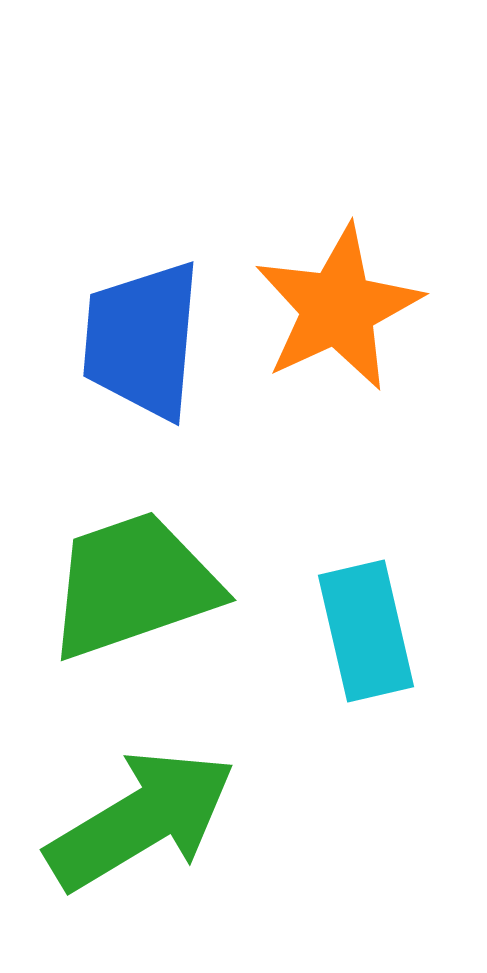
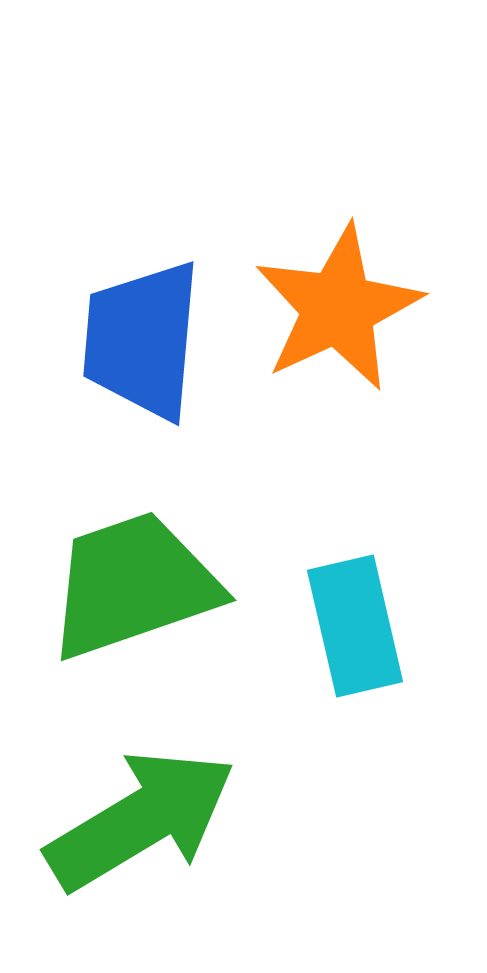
cyan rectangle: moved 11 px left, 5 px up
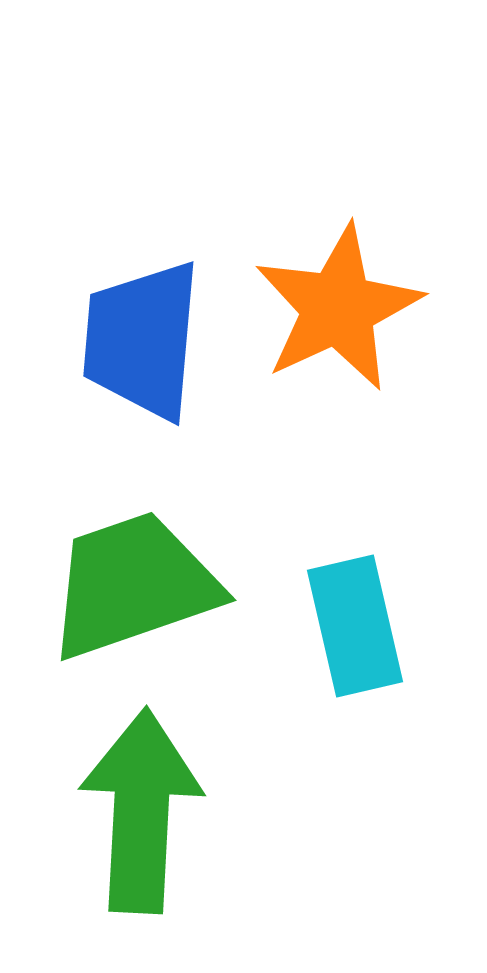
green arrow: moved 9 px up; rotated 56 degrees counterclockwise
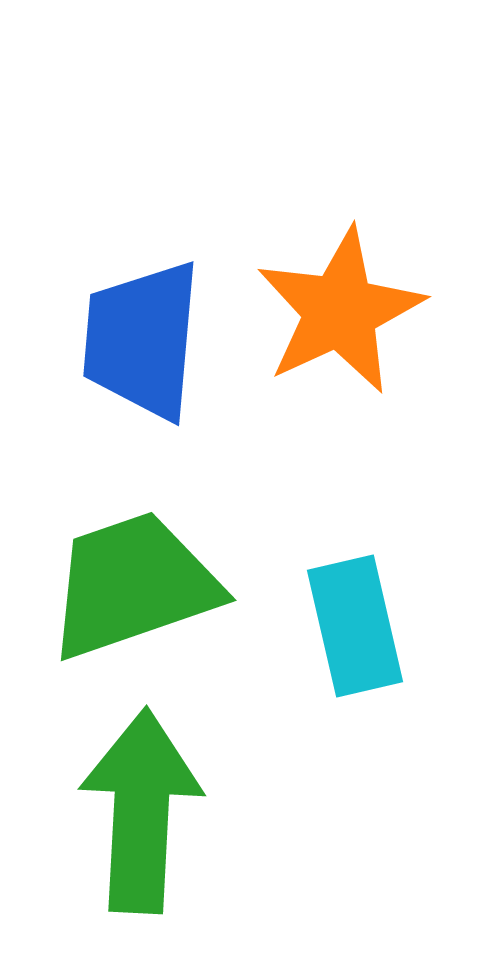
orange star: moved 2 px right, 3 px down
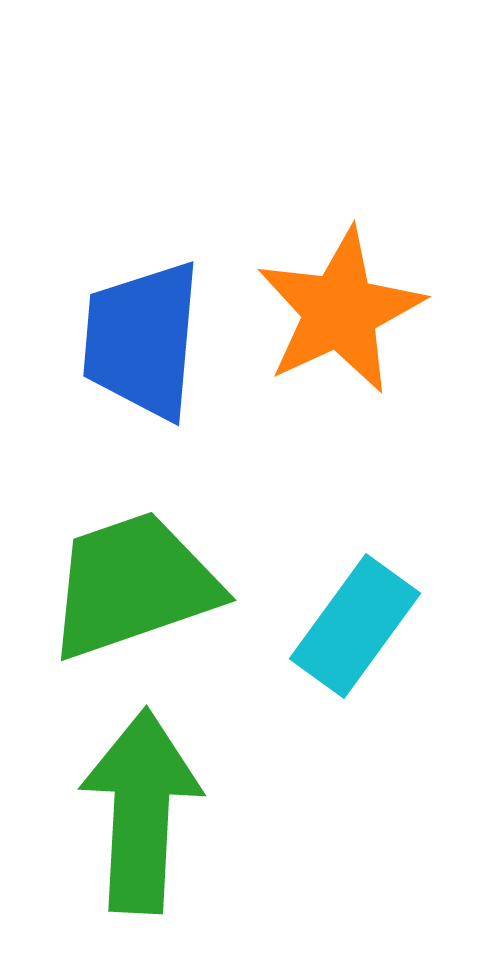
cyan rectangle: rotated 49 degrees clockwise
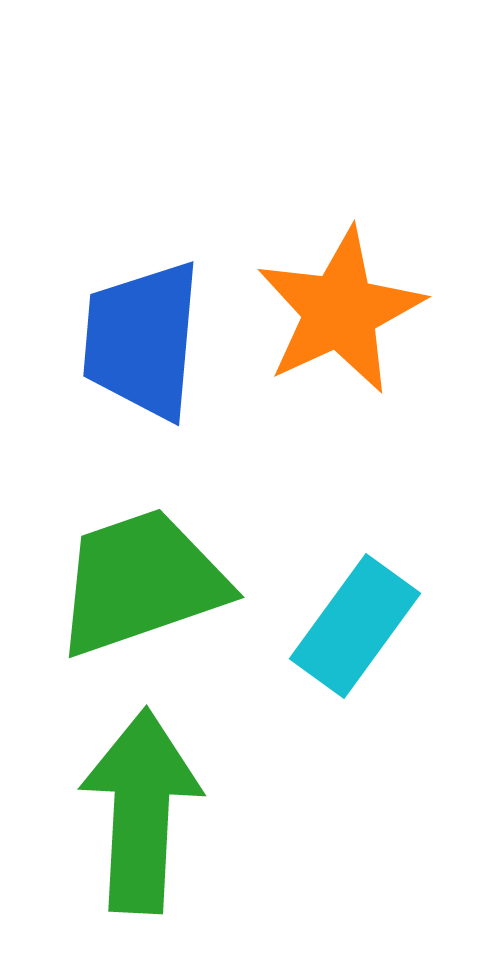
green trapezoid: moved 8 px right, 3 px up
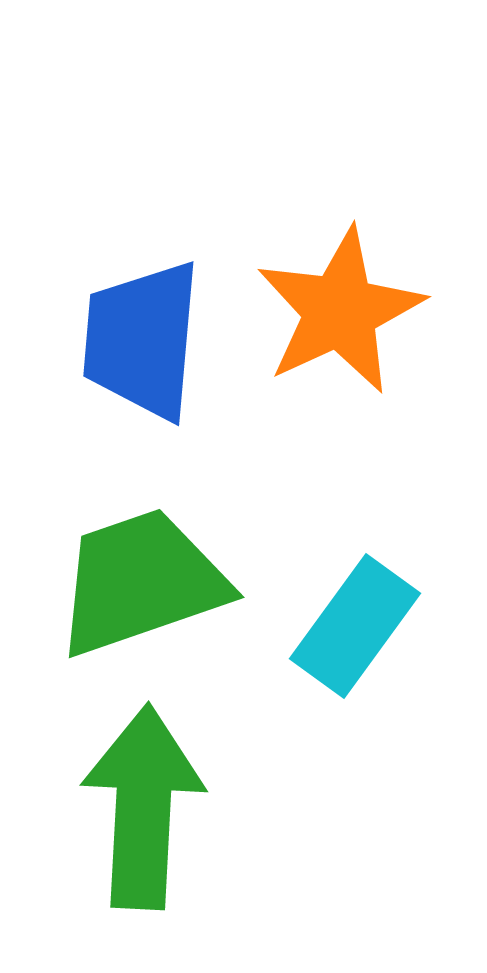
green arrow: moved 2 px right, 4 px up
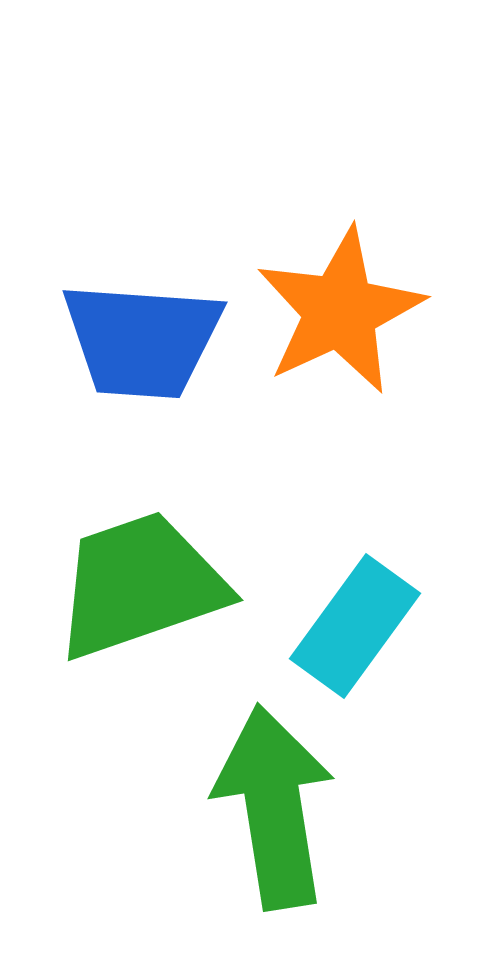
blue trapezoid: rotated 91 degrees counterclockwise
green trapezoid: moved 1 px left, 3 px down
green arrow: moved 131 px right; rotated 12 degrees counterclockwise
